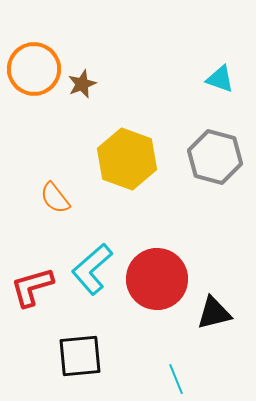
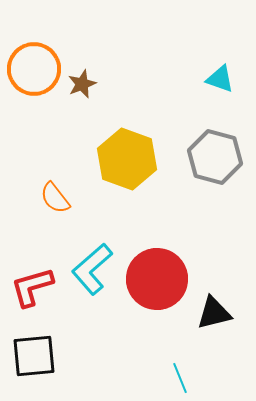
black square: moved 46 px left
cyan line: moved 4 px right, 1 px up
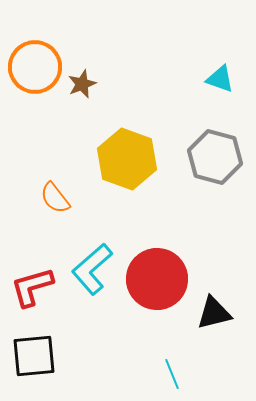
orange circle: moved 1 px right, 2 px up
cyan line: moved 8 px left, 4 px up
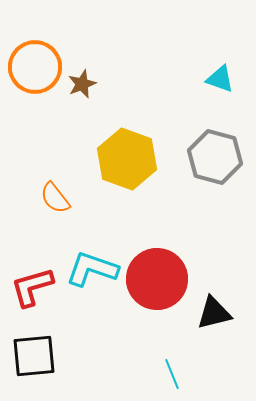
cyan L-shape: rotated 60 degrees clockwise
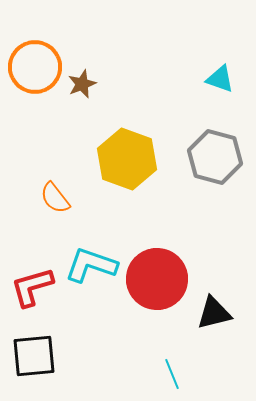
cyan L-shape: moved 1 px left, 4 px up
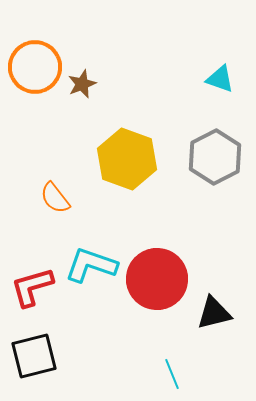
gray hexagon: rotated 18 degrees clockwise
black square: rotated 9 degrees counterclockwise
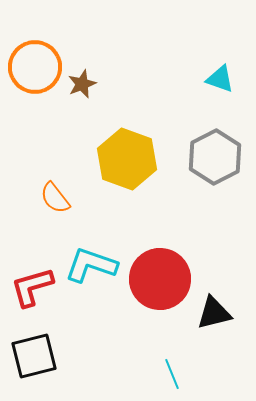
red circle: moved 3 px right
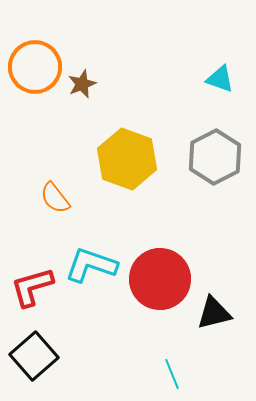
black square: rotated 27 degrees counterclockwise
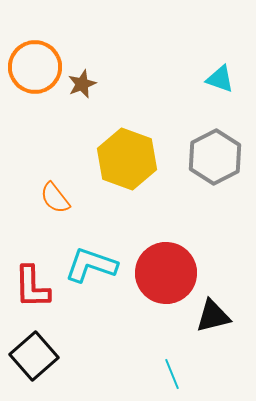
red circle: moved 6 px right, 6 px up
red L-shape: rotated 75 degrees counterclockwise
black triangle: moved 1 px left, 3 px down
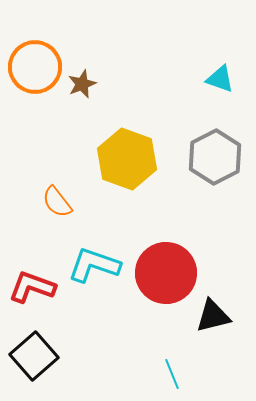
orange semicircle: moved 2 px right, 4 px down
cyan L-shape: moved 3 px right
red L-shape: rotated 111 degrees clockwise
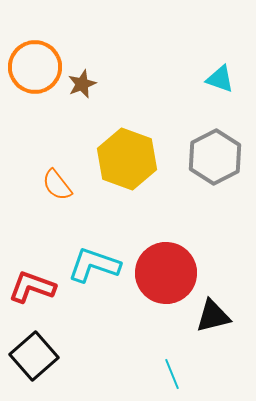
orange semicircle: moved 17 px up
